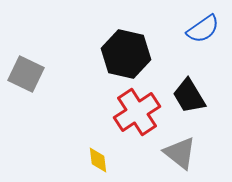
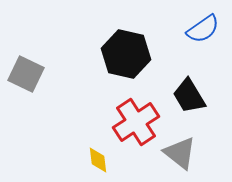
red cross: moved 1 px left, 10 px down
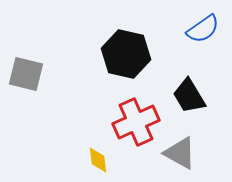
gray square: rotated 12 degrees counterclockwise
red cross: rotated 9 degrees clockwise
gray triangle: rotated 9 degrees counterclockwise
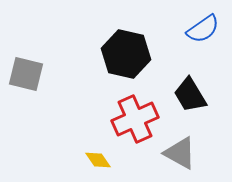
black trapezoid: moved 1 px right, 1 px up
red cross: moved 1 px left, 3 px up
yellow diamond: rotated 28 degrees counterclockwise
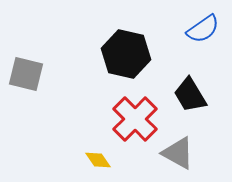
red cross: rotated 21 degrees counterclockwise
gray triangle: moved 2 px left
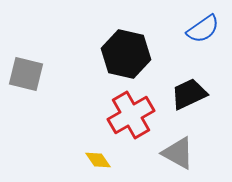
black trapezoid: moved 1 px left, 1 px up; rotated 96 degrees clockwise
red cross: moved 4 px left, 4 px up; rotated 15 degrees clockwise
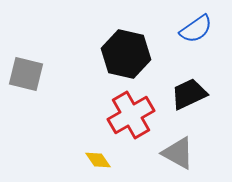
blue semicircle: moved 7 px left
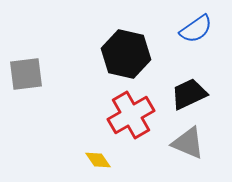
gray square: rotated 21 degrees counterclockwise
gray triangle: moved 10 px right, 10 px up; rotated 6 degrees counterclockwise
